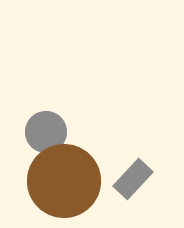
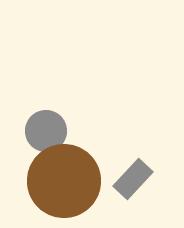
gray circle: moved 1 px up
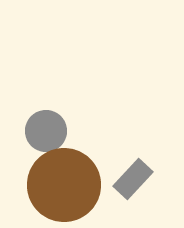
brown circle: moved 4 px down
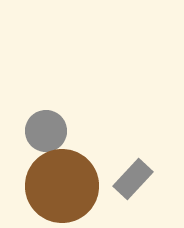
brown circle: moved 2 px left, 1 px down
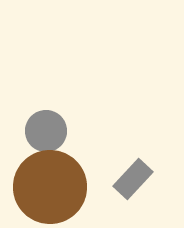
brown circle: moved 12 px left, 1 px down
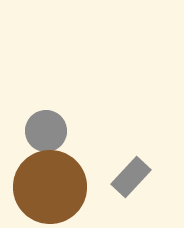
gray rectangle: moved 2 px left, 2 px up
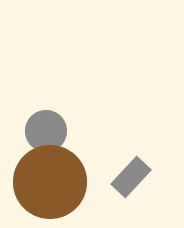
brown circle: moved 5 px up
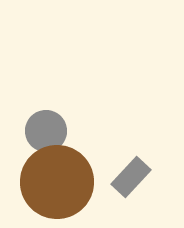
brown circle: moved 7 px right
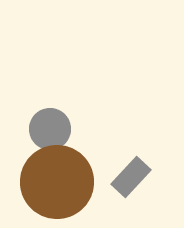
gray circle: moved 4 px right, 2 px up
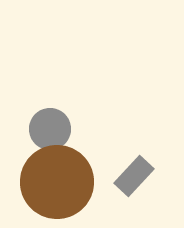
gray rectangle: moved 3 px right, 1 px up
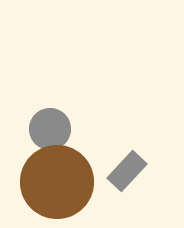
gray rectangle: moved 7 px left, 5 px up
